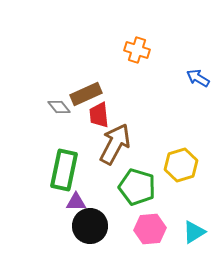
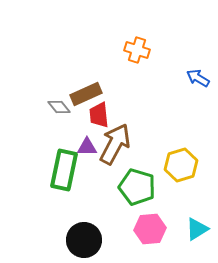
purple triangle: moved 11 px right, 55 px up
black circle: moved 6 px left, 14 px down
cyan triangle: moved 3 px right, 3 px up
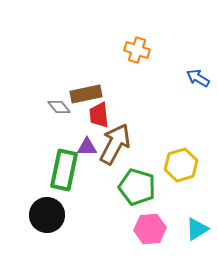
brown rectangle: rotated 12 degrees clockwise
black circle: moved 37 px left, 25 px up
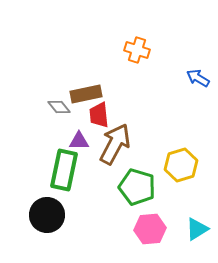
purple triangle: moved 8 px left, 6 px up
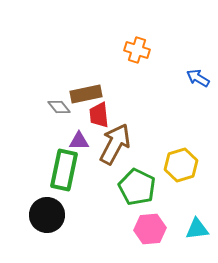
green pentagon: rotated 9 degrees clockwise
cyan triangle: rotated 25 degrees clockwise
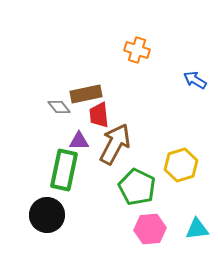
blue arrow: moved 3 px left, 2 px down
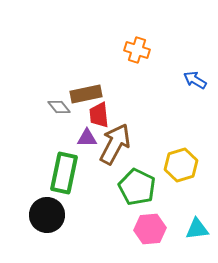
purple triangle: moved 8 px right, 3 px up
green rectangle: moved 3 px down
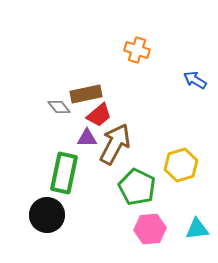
red trapezoid: rotated 124 degrees counterclockwise
